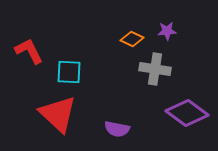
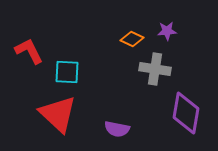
cyan square: moved 2 px left
purple diamond: moved 1 px left; rotated 63 degrees clockwise
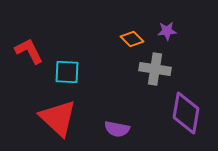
orange diamond: rotated 20 degrees clockwise
red triangle: moved 4 px down
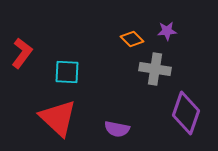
red L-shape: moved 7 px left, 2 px down; rotated 64 degrees clockwise
purple diamond: rotated 9 degrees clockwise
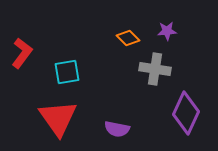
orange diamond: moved 4 px left, 1 px up
cyan square: rotated 12 degrees counterclockwise
purple diamond: rotated 6 degrees clockwise
red triangle: rotated 12 degrees clockwise
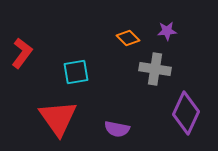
cyan square: moved 9 px right
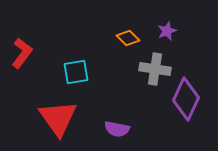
purple star: rotated 18 degrees counterclockwise
purple diamond: moved 14 px up
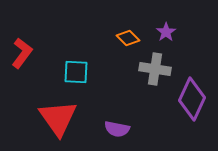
purple star: moved 1 px left, 1 px down; rotated 12 degrees counterclockwise
cyan square: rotated 12 degrees clockwise
purple diamond: moved 6 px right
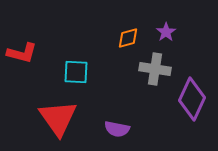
orange diamond: rotated 60 degrees counterclockwise
red L-shape: rotated 68 degrees clockwise
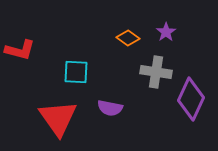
orange diamond: rotated 50 degrees clockwise
red L-shape: moved 2 px left, 3 px up
gray cross: moved 1 px right, 3 px down
purple diamond: moved 1 px left
purple semicircle: moved 7 px left, 21 px up
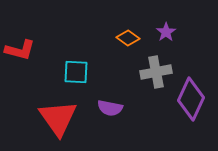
gray cross: rotated 20 degrees counterclockwise
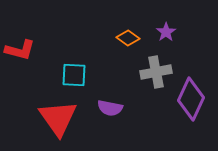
cyan square: moved 2 px left, 3 px down
